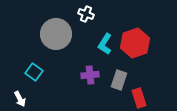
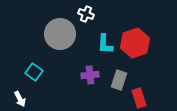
gray circle: moved 4 px right
cyan L-shape: rotated 30 degrees counterclockwise
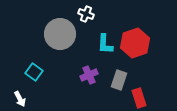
purple cross: moved 1 px left; rotated 18 degrees counterclockwise
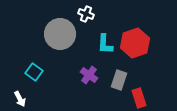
purple cross: rotated 30 degrees counterclockwise
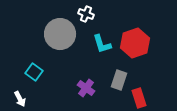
cyan L-shape: moved 3 px left; rotated 20 degrees counterclockwise
purple cross: moved 3 px left, 13 px down
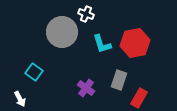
gray circle: moved 2 px right, 2 px up
red hexagon: rotated 8 degrees clockwise
red rectangle: rotated 48 degrees clockwise
